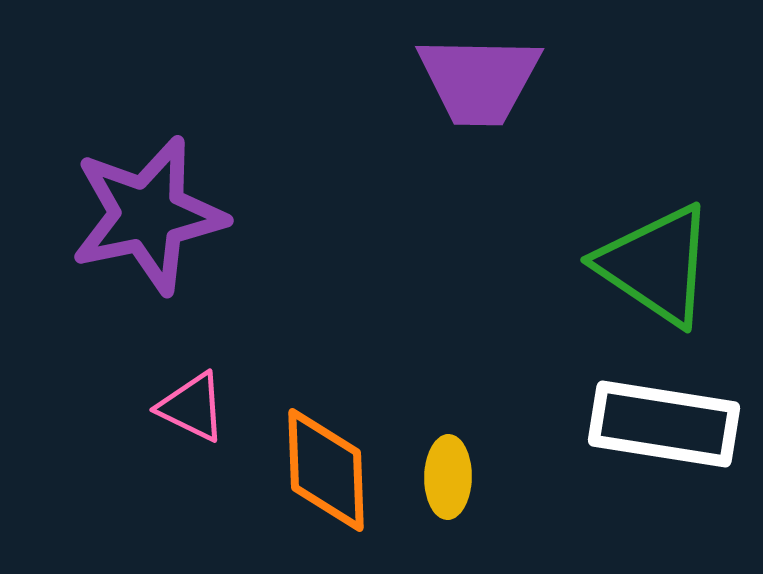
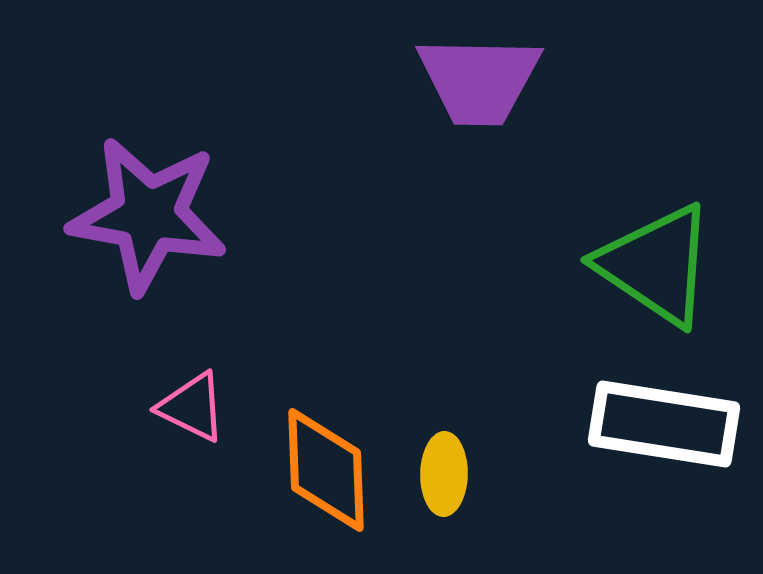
purple star: rotated 22 degrees clockwise
yellow ellipse: moved 4 px left, 3 px up
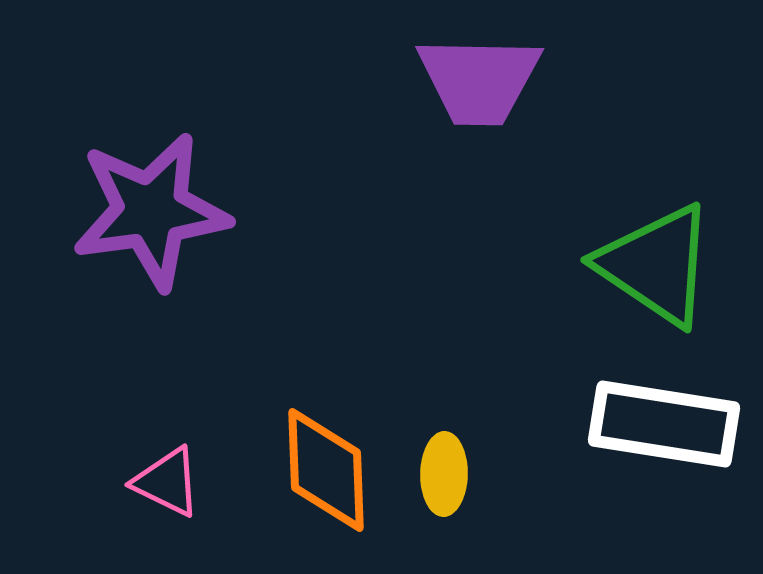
purple star: moved 3 px right, 4 px up; rotated 18 degrees counterclockwise
pink triangle: moved 25 px left, 75 px down
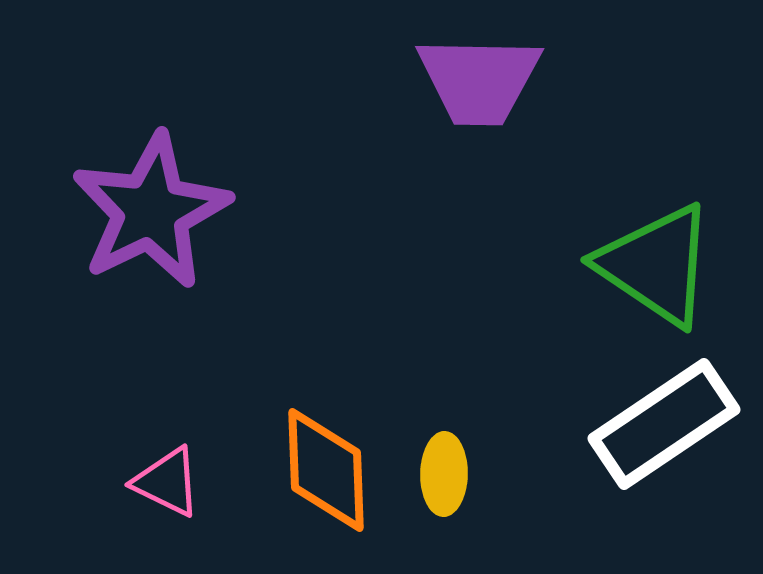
purple star: rotated 18 degrees counterclockwise
white rectangle: rotated 43 degrees counterclockwise
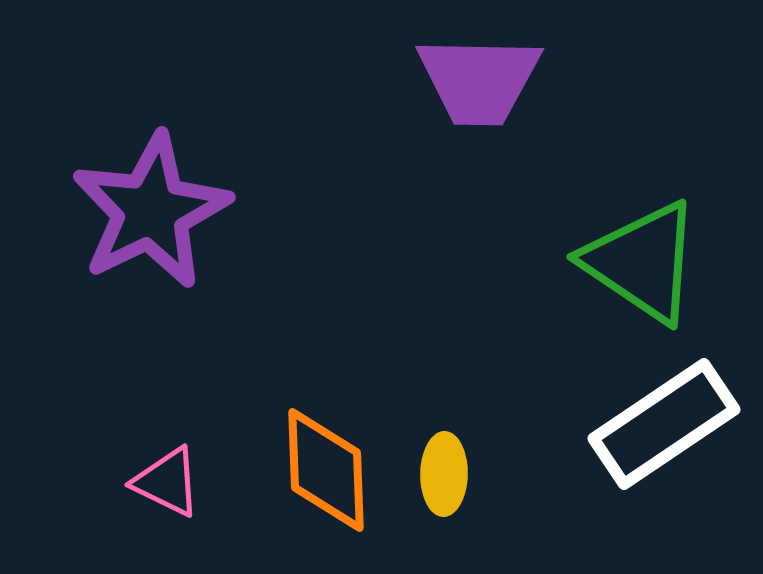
green triangle: moved 14 px left, 3 px up
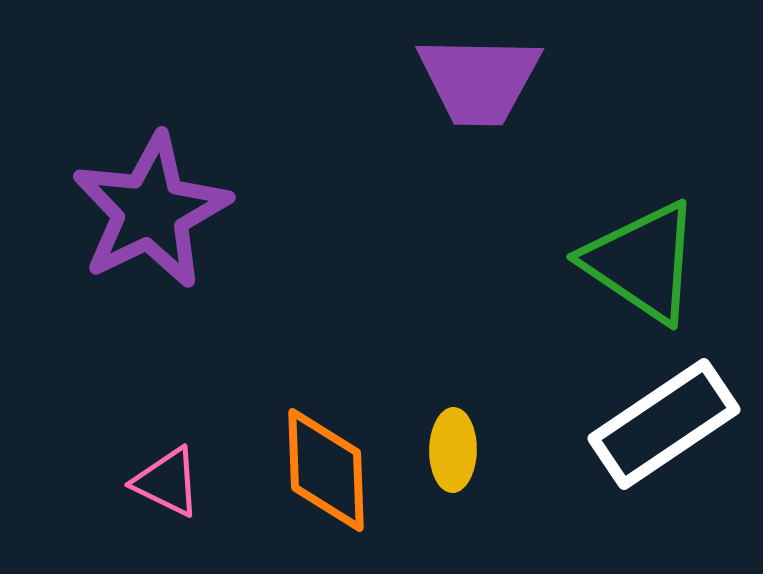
yellow ellipse: moved 9 px right, 24 px up
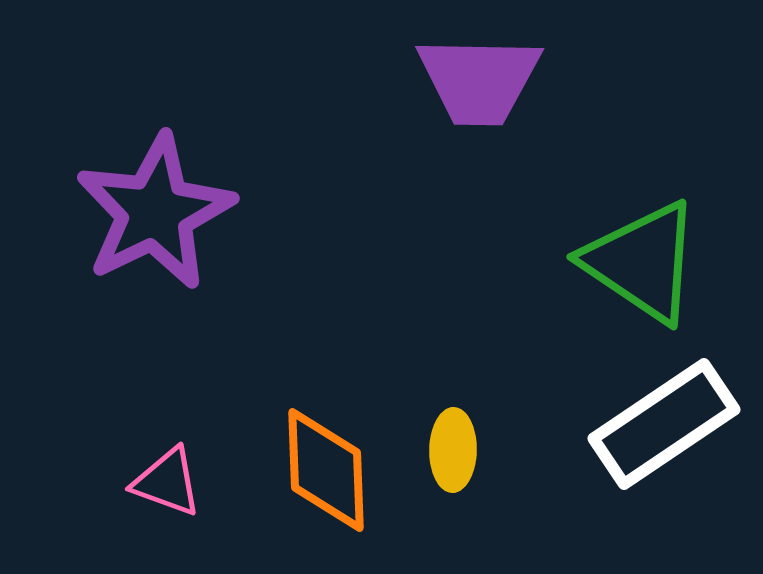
purple star: moved 4 px right, 1 px down
pink triangle: rotated 6 degrees counterclockwise
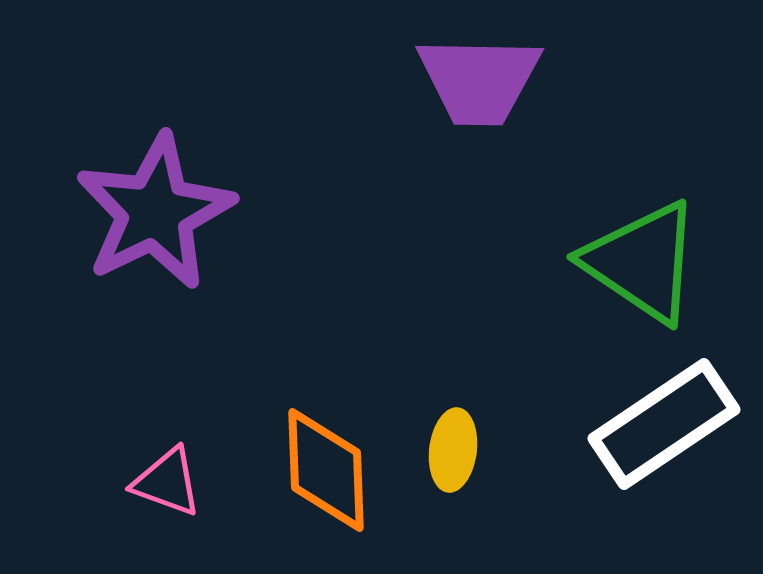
yellow ellipse: rotated 6 degrees clockwise
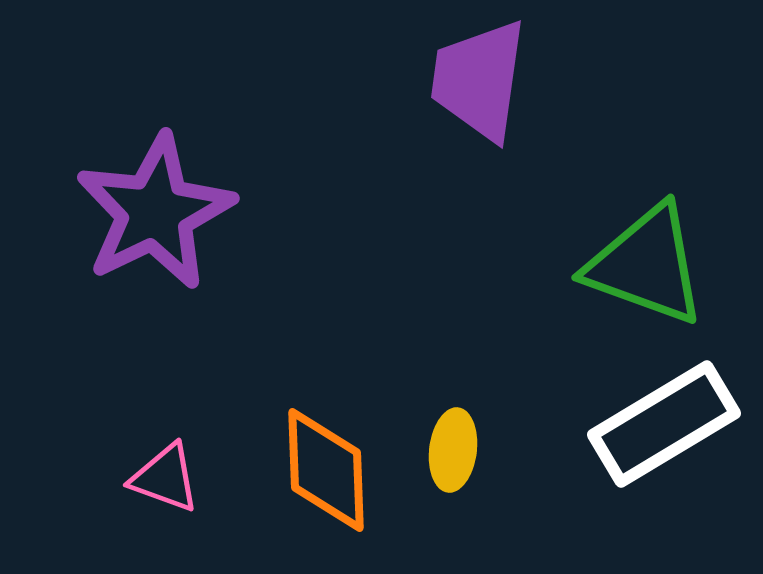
purple trapezoid: rotated 97 degrees clockwise
green triangle: moved 4 px right, 3 px down; rotated 14 degrees counterclockwise
white rectangle: rotated 3 degrees clockwise
pink triangle: moved 2 px left, 4 px up
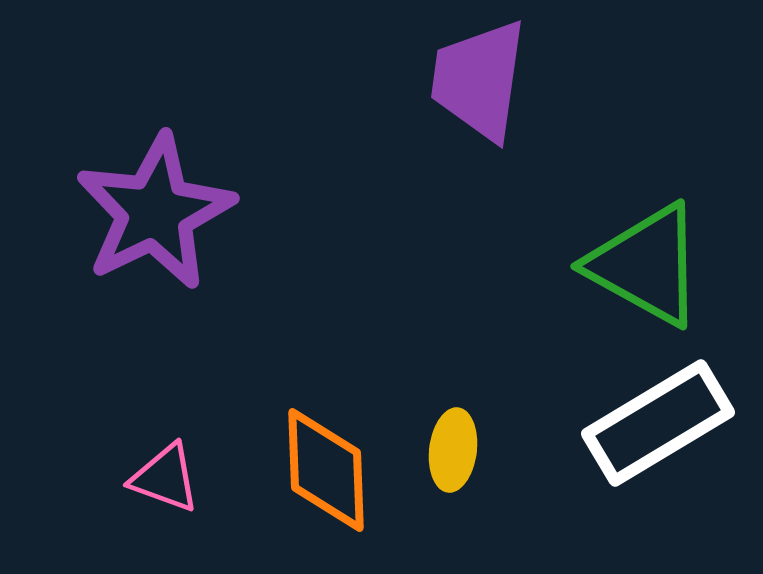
green triangle: rotated 9 degrees clockwise
white rectangle: moved 6 px left, 1 px up
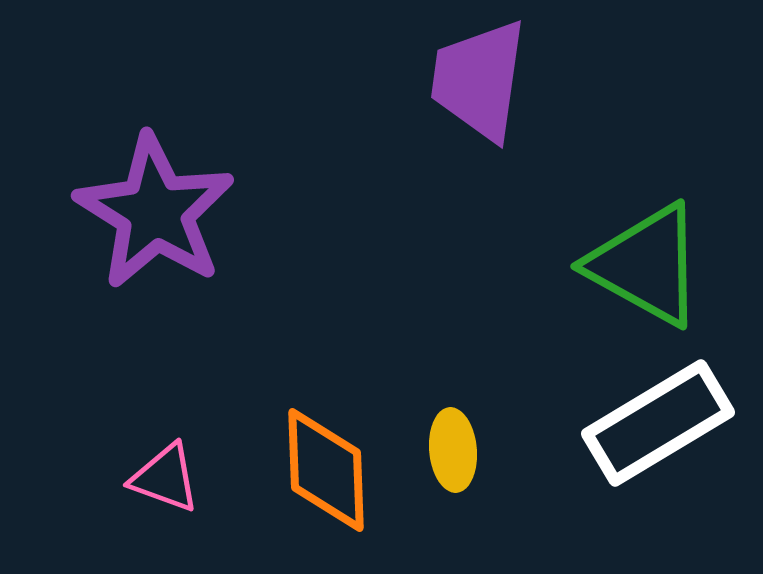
purple star: rotated 14 degrees counterclockwise
yellow ellipse: rotated 12 degrees counterclockwise
